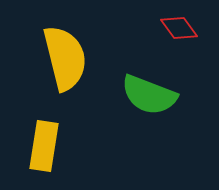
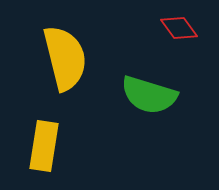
green semicircle: rotated 4 degrees counterclockwise
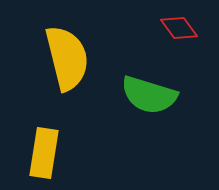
yellow semicircle: moved 2 px right
yellow rectangle: moved 7 px down
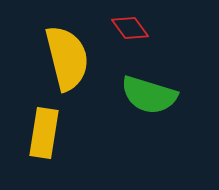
red diamond: moved 49 px left
yellow rectangle: moved 20 px up
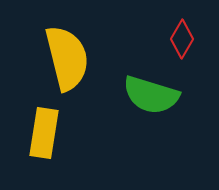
red diamond: moved 52 px right, 11 px down; rotated 66 degrees clockwise
green semicircle: moved 2 px right
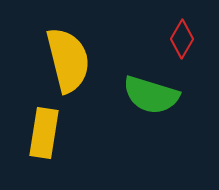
yellow semicircle: moved 1 px right, 2 px down
